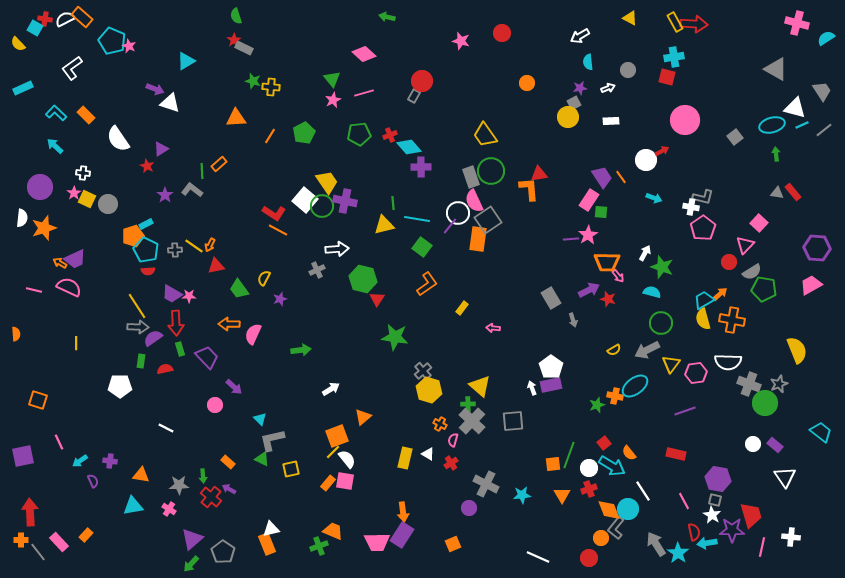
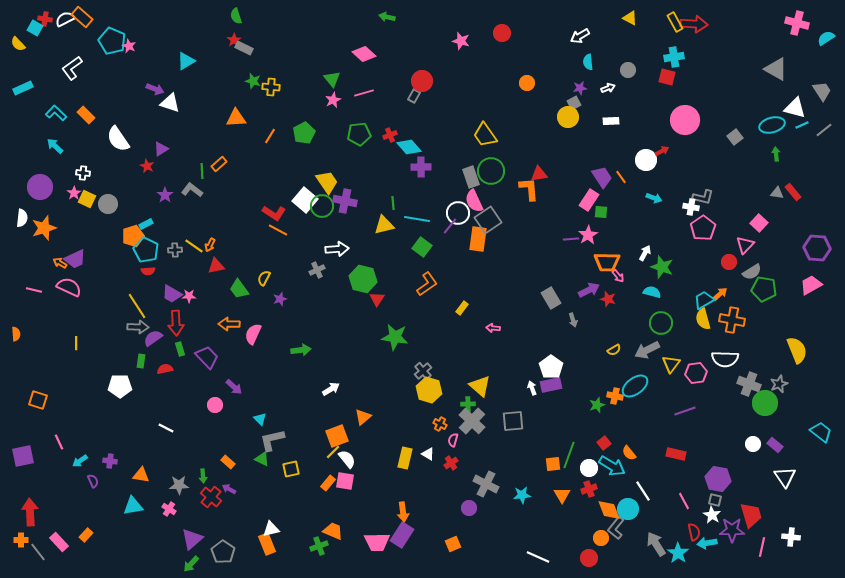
white semicircle at (728, 362): moved 3 px left, 3 px up
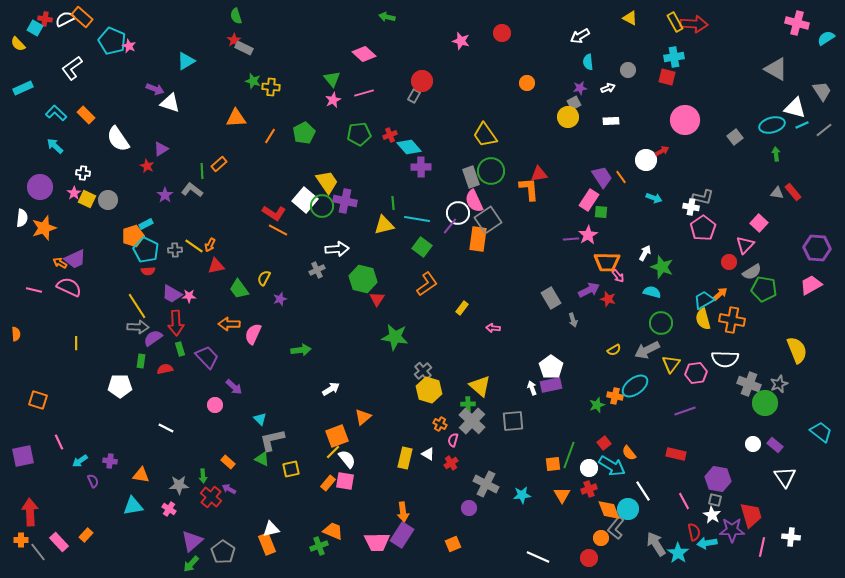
gray circle at (108, 204): moved 4 px up
purple triangle at (192, 539): moved 2 px down
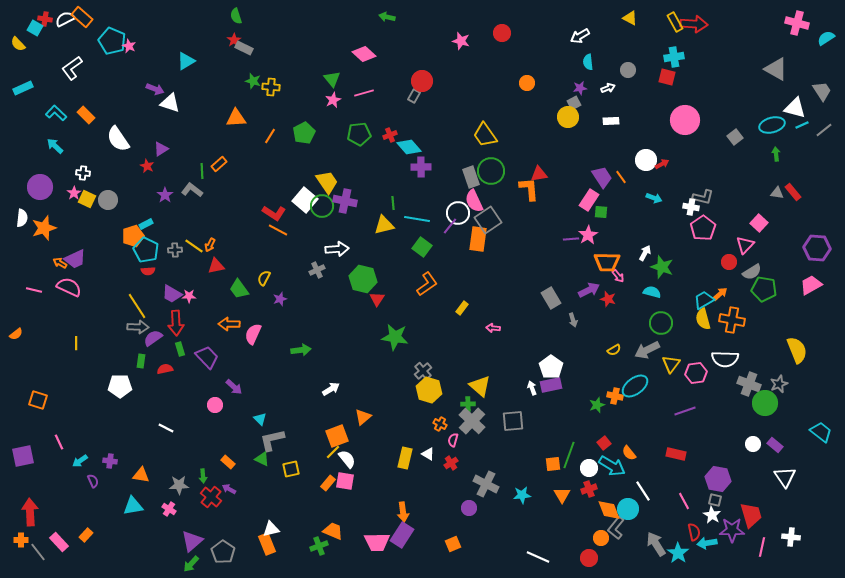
red arrow at (662, 151): moved 13 px down
orange semicircle at (16, 334): rotated 56 degrees clockwise
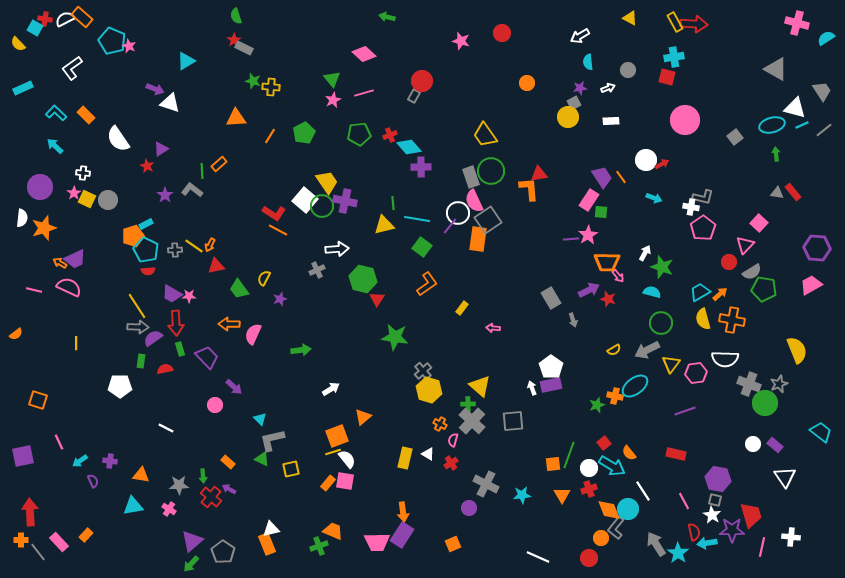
cyan trapezoid at (704, 300): moved 4 px left, 8 px up
yellow line at (333, 452): rotated 28 degrees clockwise
